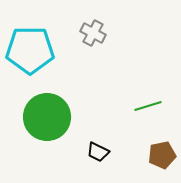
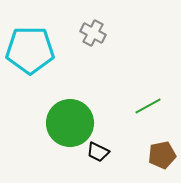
green line: rotated 12 degrees counterclockwise
green circle: moved 23 px right, 6 px down
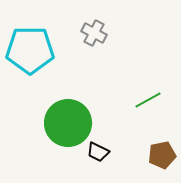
gray cross: moved 1 px right
green line: moved 6 px up
green circle: moved 2 px left
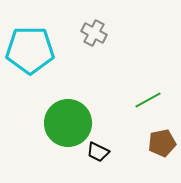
brown pentagon: moved 12 px up
